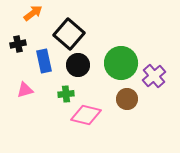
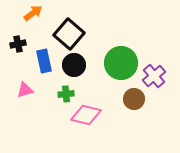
black circle: moved 4 px left
brown circle: moved 7 px right
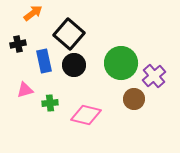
green cross: moved 16 px left, 9 px down
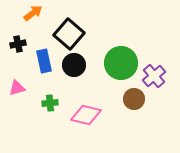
pink triangle: moved 8 px left, 2 px up
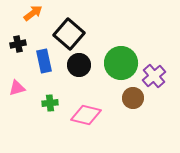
black circle: moved 5 px right
brown circle: moved 1 px left, 1 px up
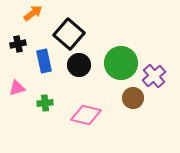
green cross: moved 5 px left
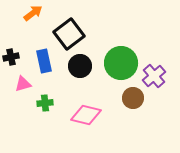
black square: rotated 12 degrees clockwise
black cross: moved 7 px left, 13 px down
black circle: moved 1 px right, 1 px down
pink triangle: moved 6 px right, 4 px up
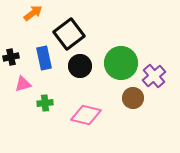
blue rectangle: moved 3 px up
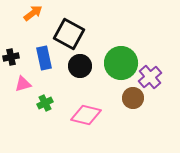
black square: rotated 24 degrees counterclockwise
purple cross: moved 4 px left, 1 px down
green cross: rotated 21 degrees counterclockwise
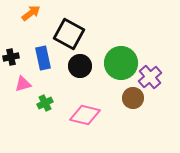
orange arrow: moved 2 px left
blue rectangle: moved 1 px left
pink diamond: moved 1 px left
